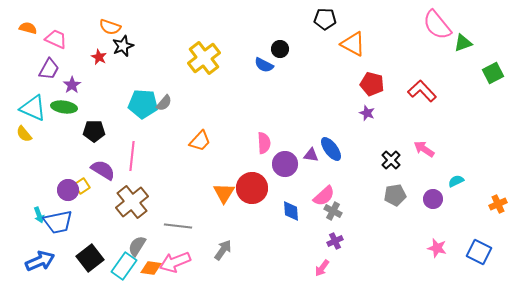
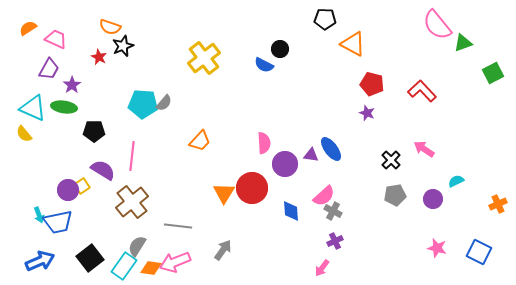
orange semicircle at (28, 28): rotated 48 degrees counterclockwise
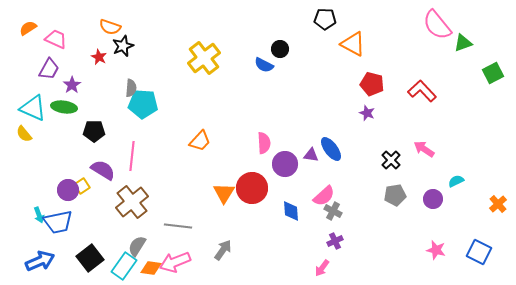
gray semicircle at (164, 103): moved 33 px left, 15 px up; rotated 36 degrees counterclockwise
orange cross at (498, 204): rotated 18 degrees counterclockwise
pink star at (437, 248): moved 1 px left, 2 px down
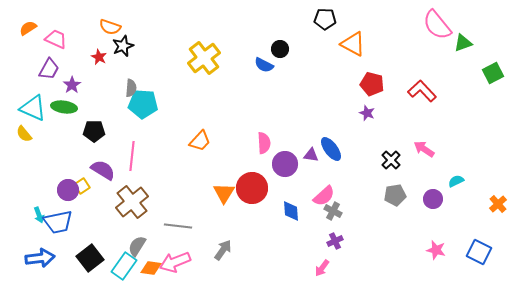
blue arrow at (40, 261): moved 3 px up; rotated 16 degrees clockwise
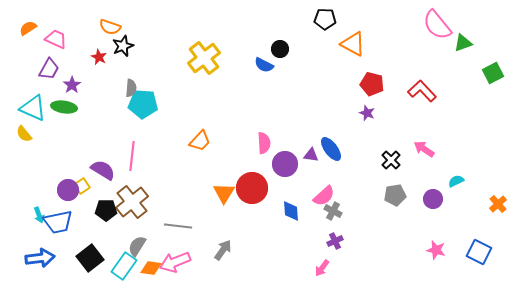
black pentagon at (94, 131): moved 12 px right, 79 px down
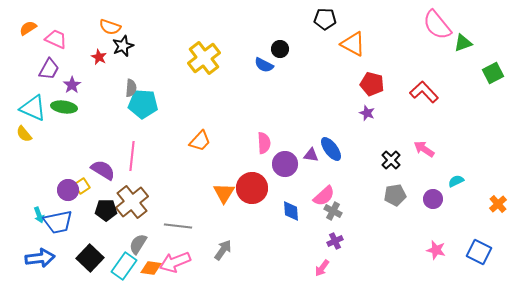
red L-shape at (422, 91): moved 2 px right, 1 px down
gray semicircle at (137, 246): moved 1 px right, 2 px up
black square at (90, 258): rotated 8 degrees counterclockwise
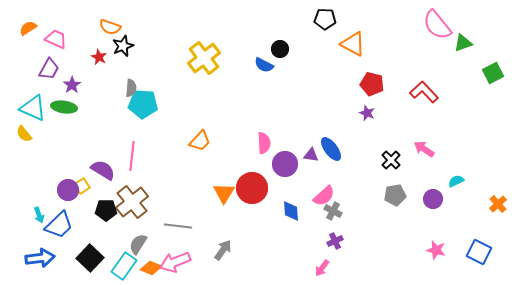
blue trapezoid at (58, 222): moved 1 px right, 3 px down; rotated 32 degrees counterclockwise
orange diamond at (151, 268): rotated 15 degrees clockwise
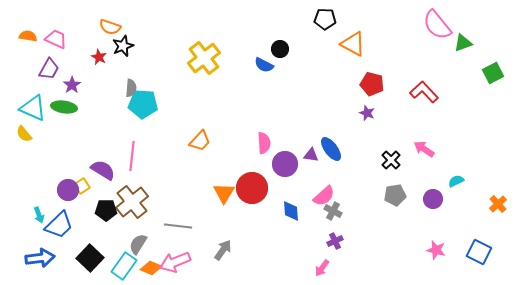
orange semicircle at (28, 28): moved 8 px down; rotated 42 degrees clockwise
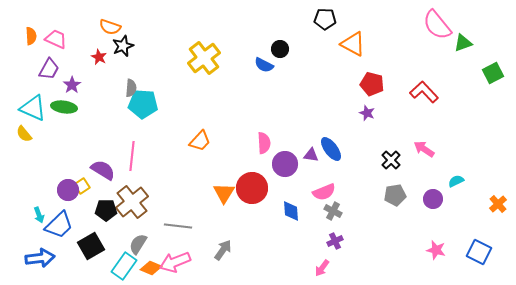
orange semicircle at (28, 36): moved 3 px right; rotated 78 degrees clockwise
pink semicircle at (324, 196): moved 4 px up; rotated 20 degrees clockwise
black square at (90, 258): moved 1 px right, 12 px up; rotated 16 degrees clockwise
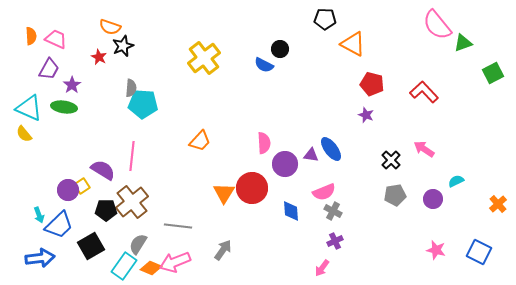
cyan triangle at (33, 108): moved 4 px left
purple star at (367, 113): moved 1 px left, 2 px down
